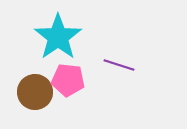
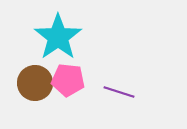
purple line: moved 27 px down
brown circle: moved 9 px up
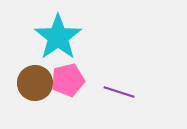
pink pentagon: rotated 20 degrees counterclockwise
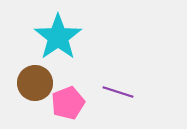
pink pentagon: moved 23 px down; rotated 8 degrees counterclockwise
purple line: moved 1 px left
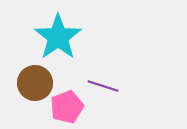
purple line: moved 15 px left, 6 px up
pink pentagon: moved 1 px left, 4 px down
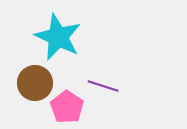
cyan star: rotated 12 degrees counterclockwise
pink pentagon: rotated 16 degrees counterclockwise
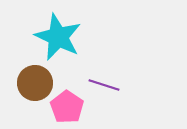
purple line: moved 1 px right, 1 px up
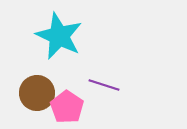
cyan star: moved 1 px right, 1 px up
brown circle: moved 2 px right, 10 px down
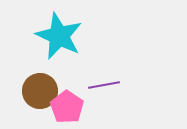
purple line: rotated 28 degrees counterclockwise
brown circle: moved 3 px right, 2 px up
